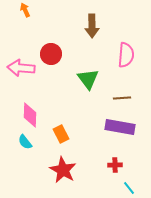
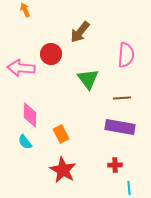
brown arrow: moved 12 px left, 6 px down; rotated 40 degrees clockwise
cyan line: rotated 32 degrees clockwise
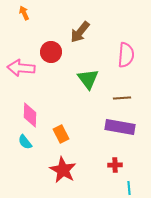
orange arrow: moved 1 px left, 3 px down
red circle: moved 2 px up
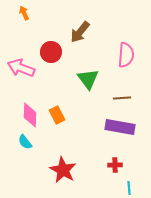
pink arrow: rotated 16 degrees clockwise
orange rectangle: moved 4 px left, 19 px up
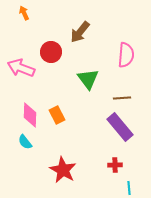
purple rectangle: rotated 40 degrees clockwise
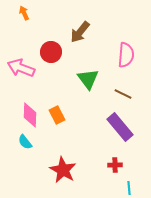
brown line: moved 1 px right, 4 px up; rotated 30 degrees clockwise
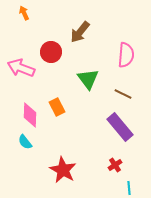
orange rectangle: moved 8 px up
red cross: rotated 32 degrees counterclockwise
